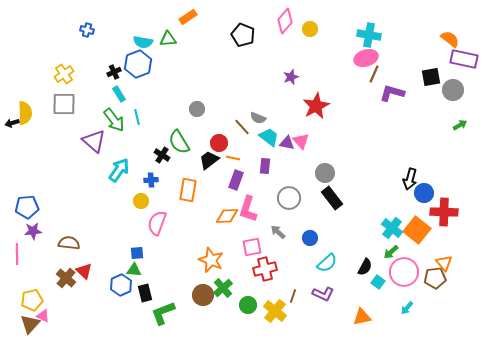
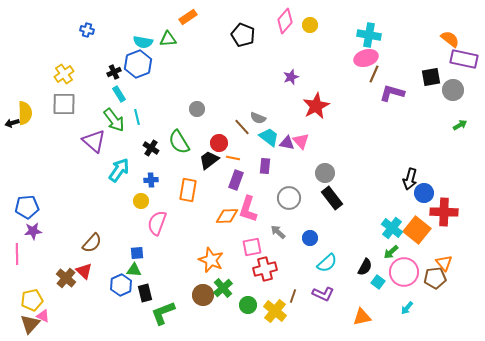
yellow circle at (310, 29): moved 4 px up
black cross at (162, 155): moved 11 px left, 7 px up
brown semicircle at (69, 243): moved 23 px right; rotated 125 degrees clockwise
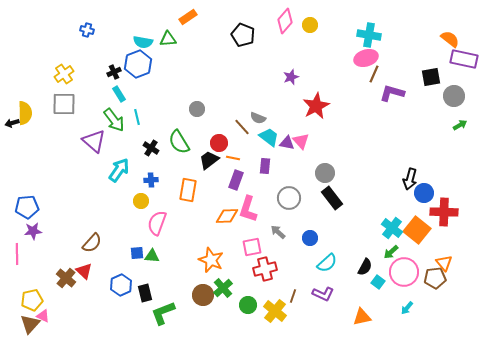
gray circle at (453, 90): moved 1 px right, 6 px down
green triangle at (134, 270): moved 18 px right, 14 px up
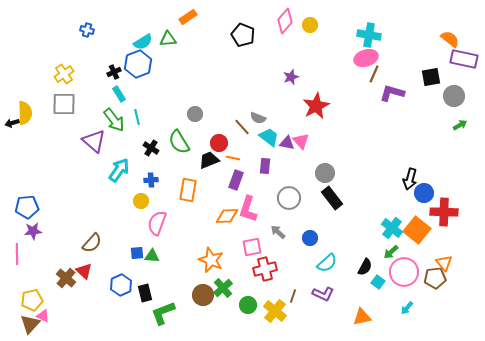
cyan semicircle at (143, 42): rotated 42 degrees counterclockwise
gray circle at (197, 109): moved 2 px left, 5 px down
black trapezoid at (209, 160): rotated 15 degrees clockwise
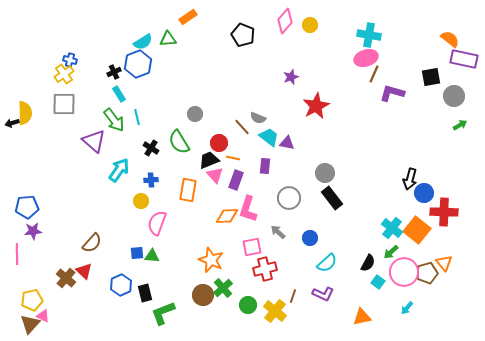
blue cross at (87, 30): moved 17 px left, 30 px down
pink triangle at (301, 141): moved 86 px left, 34 px down
black semicircle at (365, 267): moved 3 px right, 4 px up
brown pentagon at (435, 278): moved 8 px left, 5 px up; rotated 10 degrees counterclockwise
